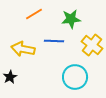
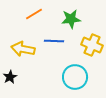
yellow cross: rotated 15 degrees counterclockwise
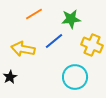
blue line: rotated 42 degrees counterclockwise
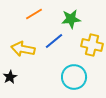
yellow cross: rotated 10 degrees counterclockwise
cyan circle: moved 1 px left
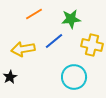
yellow arrow: rotated 20 degrees counterclockwise
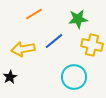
green star: moved 7 px right
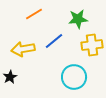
yellow cross: rotated 20 degrees counterclockwise
